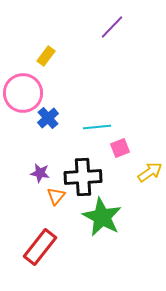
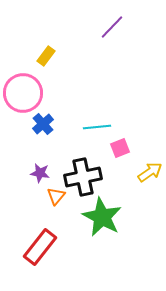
blue cross: moved 5 px left, 6 px down
black cross: rotated 9 degrees counterclockwise
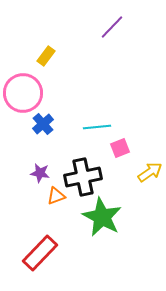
orange triangle: rotated 30 degrees clockwise
red rectangle: moved 6 px down; rotated 6 degrees clockwise
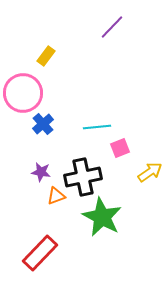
purple star: moved 1 px right, 1 px up
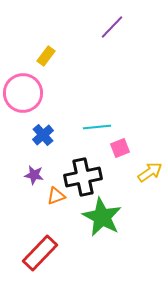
blue cross: moved 11 px down
purple star: moved 7 px left, 3 px down
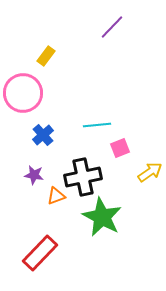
cyan line: moved 2 px up
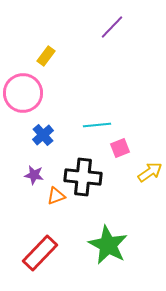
black cross: rotated 18 degrees clockwise
green star: moved 6 px right, 28 px down
